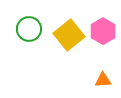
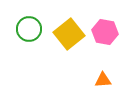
pink hexagon: moved 2 px right, 1 px down; rotated 20 degrees counterclockwise
yellow square: moved 1 px up
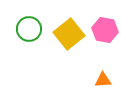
pink hexagon: moved 2 px up
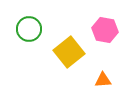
yellow square: moved 18 px down
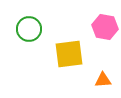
pink hexagon: moved 3 px up
yellow square: moved 2 px down; rotated 32 degrees clockwise
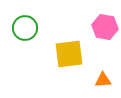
green circle: moved 4 px left, 1 px up
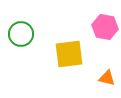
green circle: moved 4 px left, 6 px down
orange triangle: moved 4 px right, 2 px up; rotated 18 degrees clockwise
